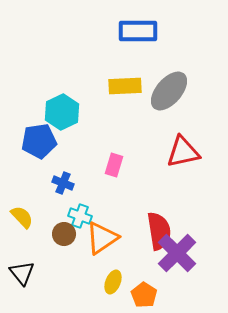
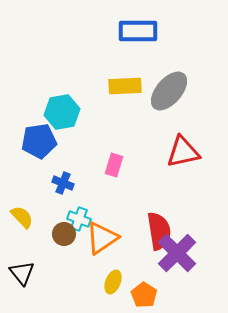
cyan hexagon: rotated 16 degrees clockwise
cyan cross: moved 1 px left, 3 px down
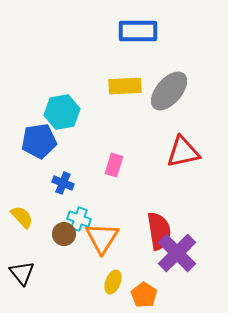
orange triangle: rotated 24 degrees counterclockwise
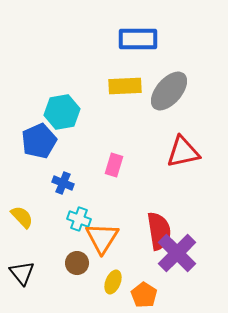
blue rectangle: moved 8 px down
blue pentagon: rotated 16 degrees counterclockwise
brown circle: moved 13 px right, 29 px down
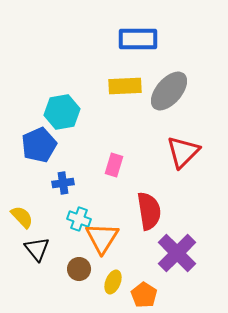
blue pentagon: moved 4 px down
red triangle: rotated 33 degrees counterclockwise
blue cross: rotated 30 degrees counterclockwise
red semicircle: moved 10 px left, 20 px up
brown circle: moved 2 px right, 6 px down
black triangle: moved 15 px right, 24 px up
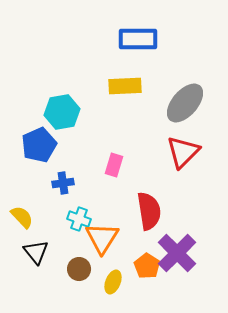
gray ellipse: moved 16 px right, 12 px down
black triangle: moved 1 px left, 3 px down
orange pentagon: moved 3 px right, 29 px up
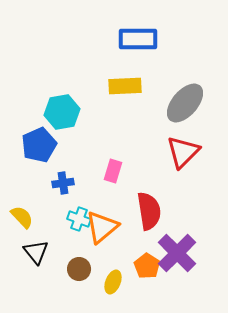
pink rectangle: moved 1 px left, 6 px down
orange triangle: moved 11 px up; rotated 18 degrees clockwise
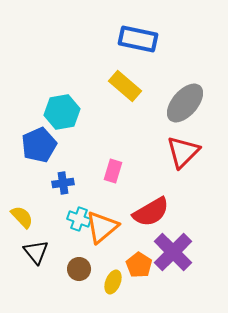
blue rectangle: rotated 12 degrees clockwise
yellow rectangle: rotated 44 degrees clockwise
red semicircle: moved 2 px right, 1 px down; rotated 69 degrees clockwise
purple cross: moved 4 px left, 1 px up
orange pentagon: moved 8 px left, 1 px up
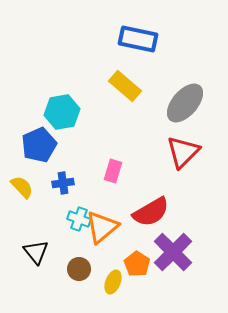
yellow semicircle: moved 30 px up
orange pentagon: moved 2 px left, 1 px up
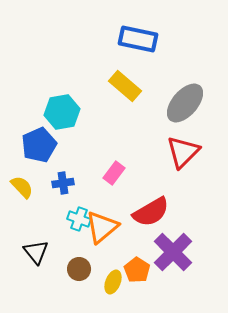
pink rectangle: moved 1 px right, 2 px down; rotated 20 degrees clockwise
orange pentagon: moved 6 px down
